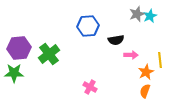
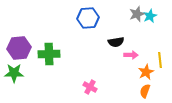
blue hexagon: moved 8 px up
black semicircle: moved 2 px down
green cross: rotated 35 degrees clockwise
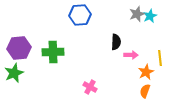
blue hexagon: moved 8 px left, 3 px up
black semicircle: rotated 77 degrees counterclockwise
green cross: moved 4 px right, 2 px up
yellow line: moved 2 px up
green star: rotated 24 degrees counterclockwise
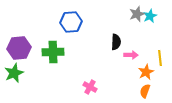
blue hexagon: moved 9 px left, 7 px down
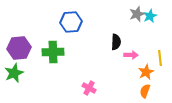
pink cross: moved 1 px left, 1 px down
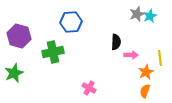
purple hexagon: moved 12 px up; rotated 20 degrees clockwise
green cross: rotated 10 degrees counterclockwise
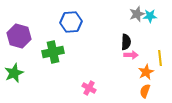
cyan star: rotated 24 degrees clockwise
black semicircle: moved 10 px right
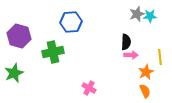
yellow line: moved 1 px up
orange semicircle: rotated 136 degrees clockwise
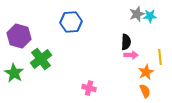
green cross: moved 12 px left, 7 px down; rotated 25 degrees counterclockwise
green star: rotated 18 degrees counterclockwise
pink cross: rotated 16 degrees counterclockwise
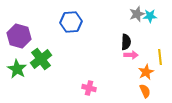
green star: moved 3 px right, 4 px up
